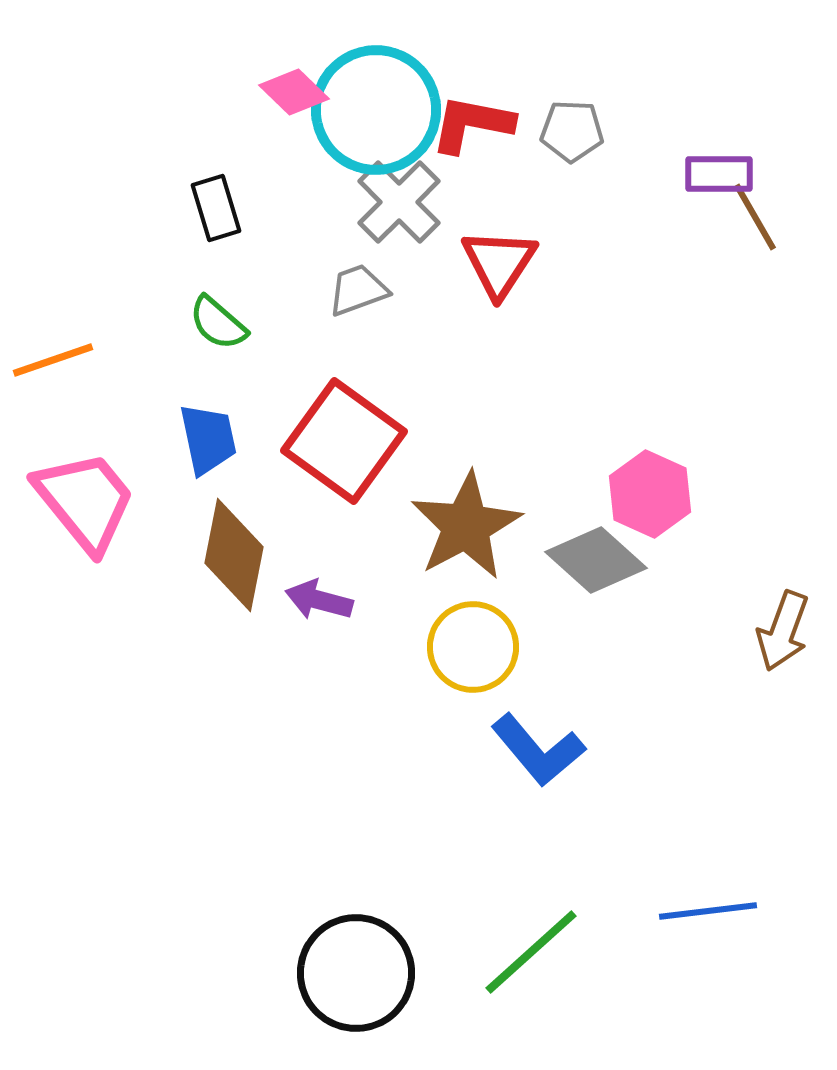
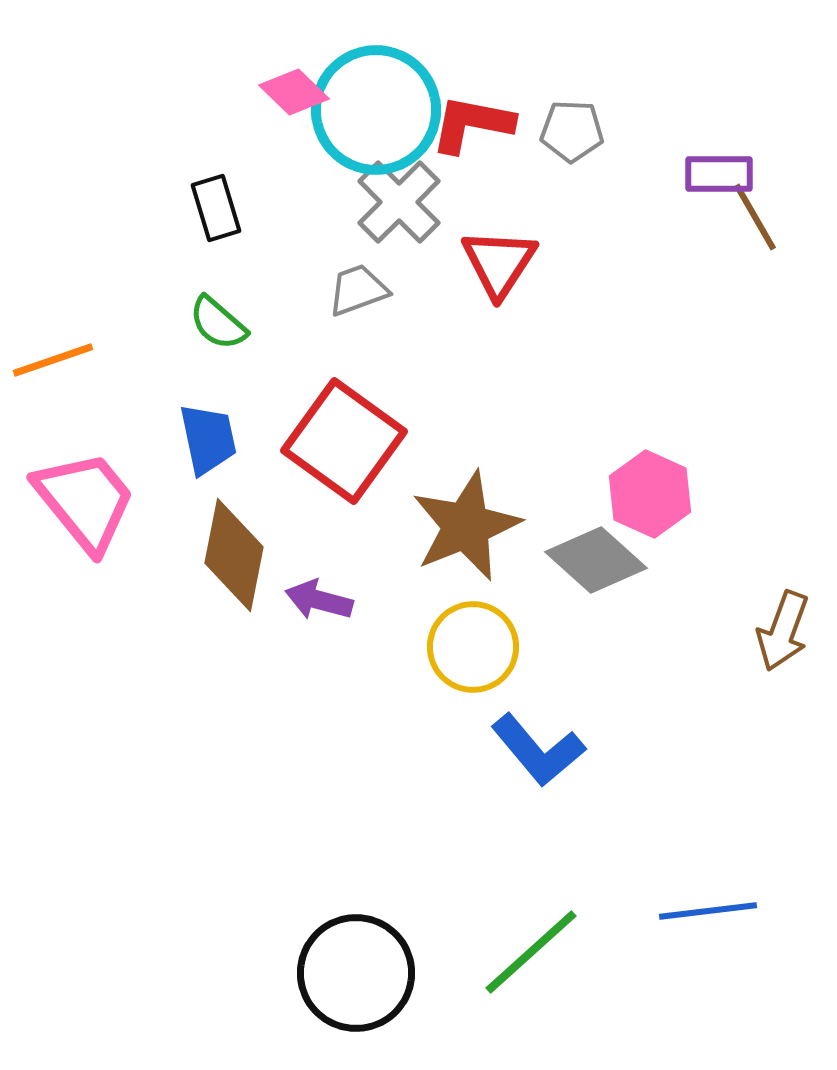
brown star: rotated 6 degrees clockwise
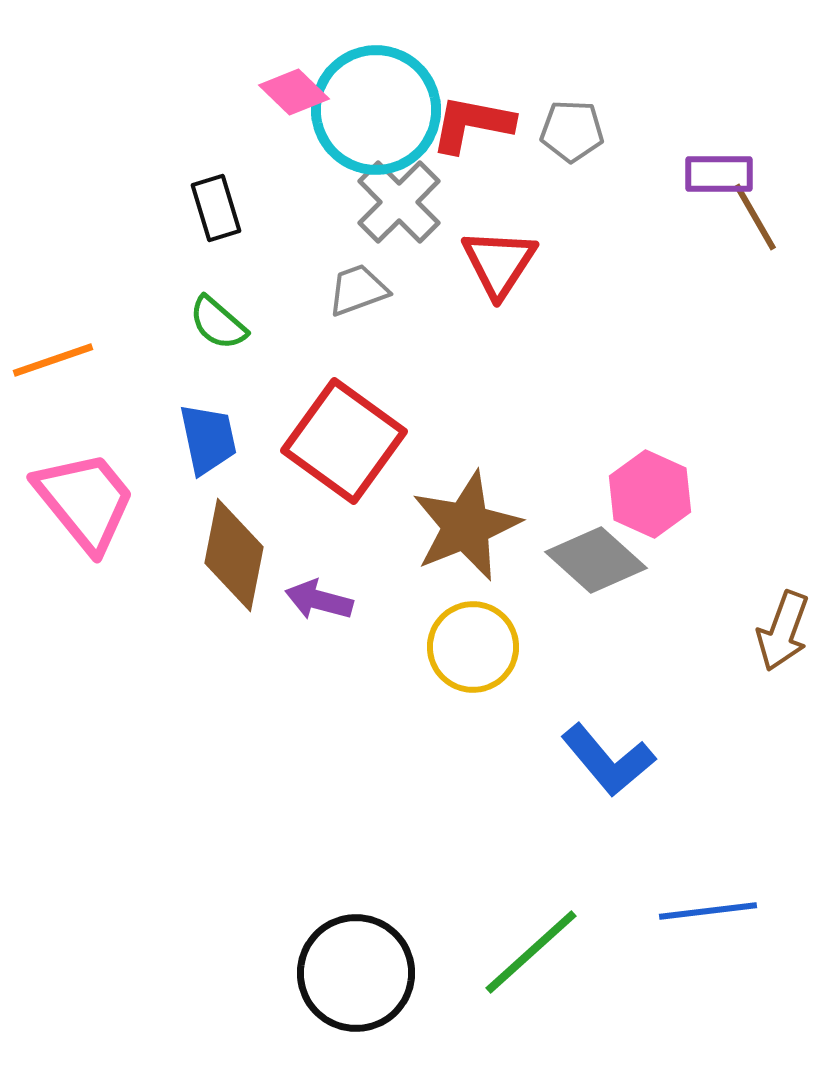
blue L-shape: moved 70 px right, 10 px down
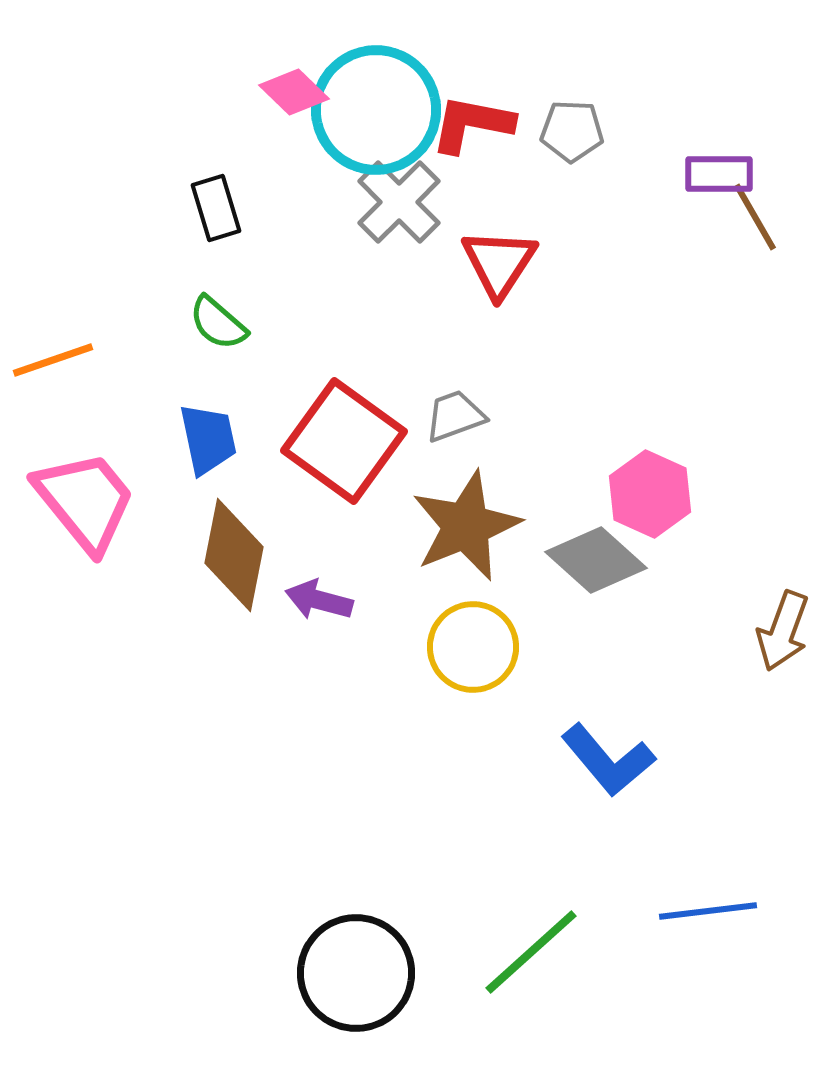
gray trapezoid: moved 97 px right, 126 px down
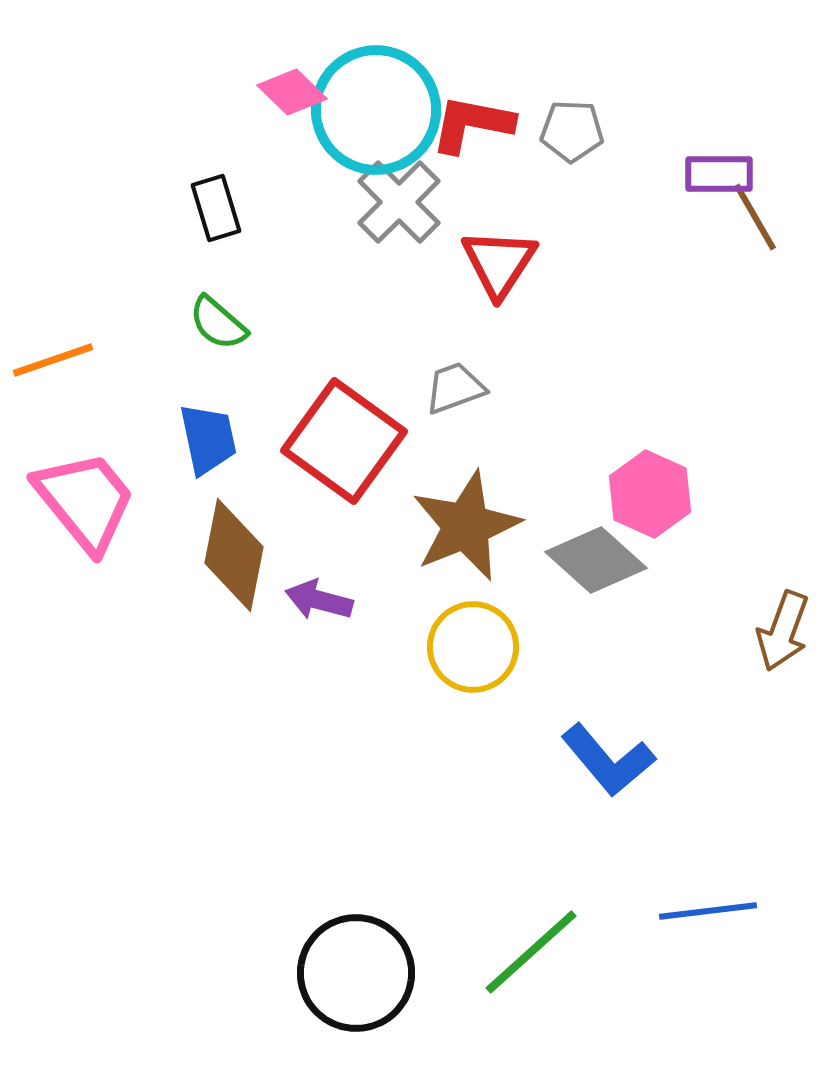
pink diamond: moved 2 px left
gray trapezoid: moved 28 px up
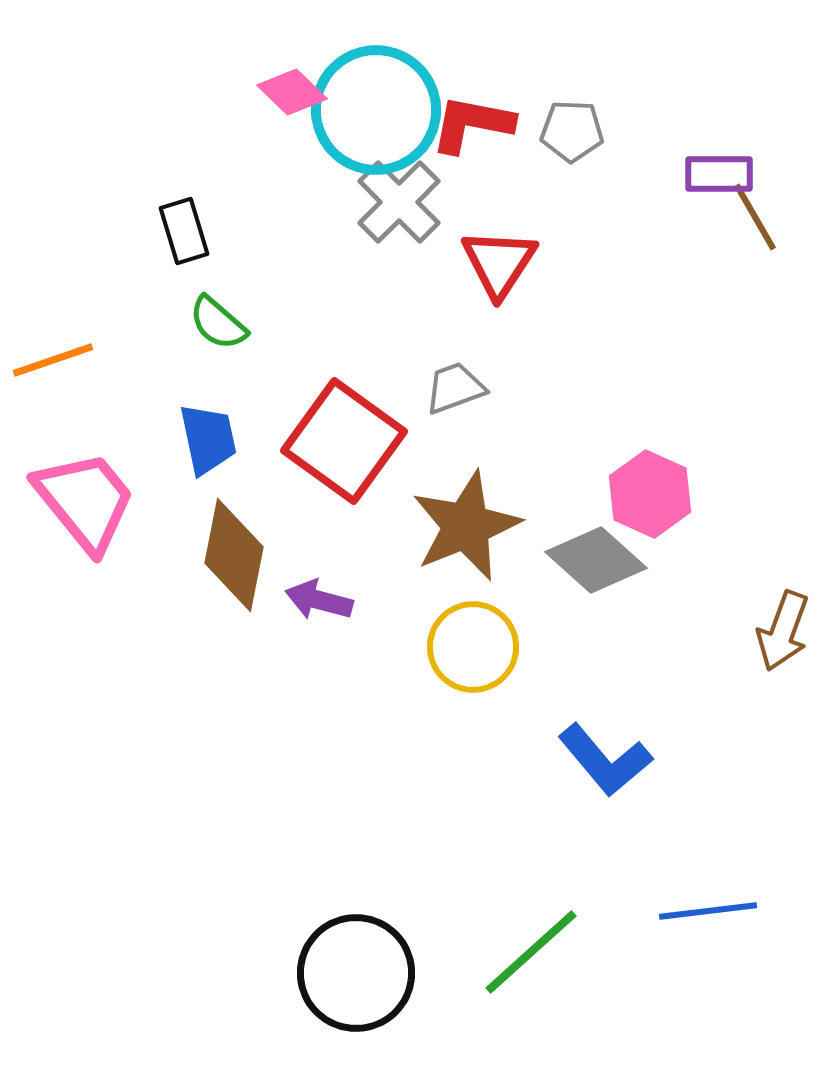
black rectangle: moved 32 px left, 23 px down
blue L-shape: moved 3 px left
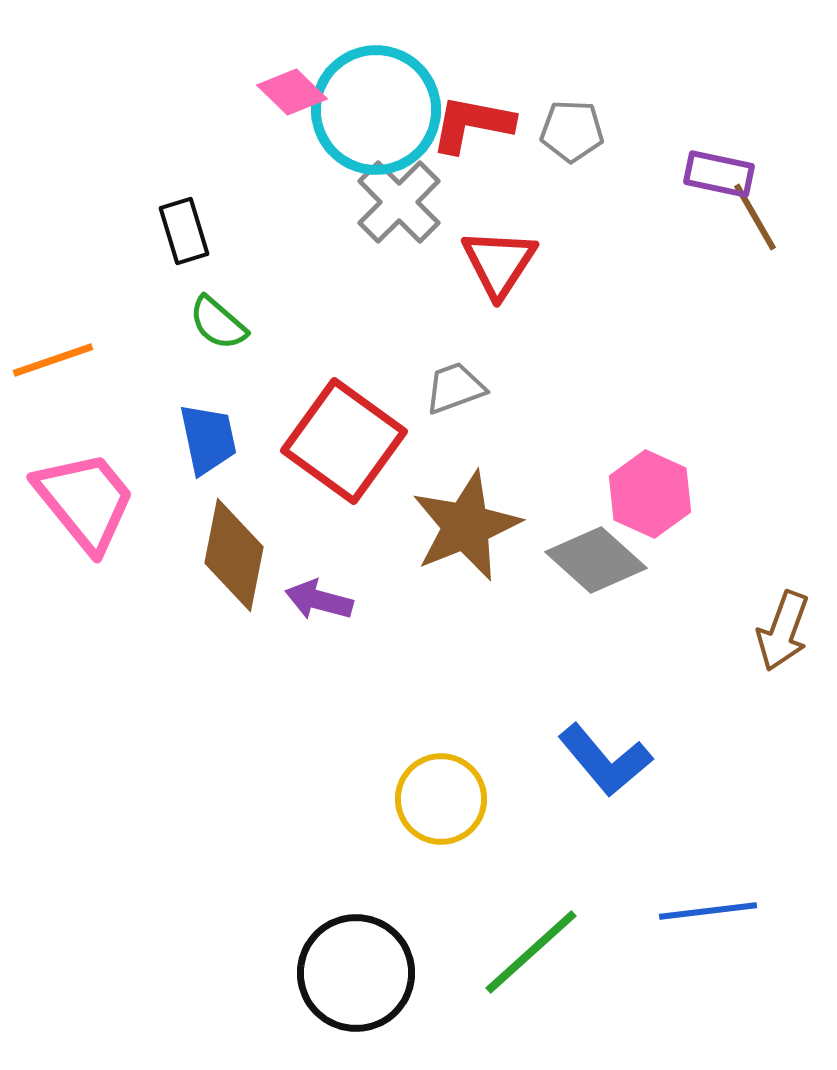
purple rectangle: rotated 12 degrees clockwise
yellow circle: moved 32 px left, 152 px down
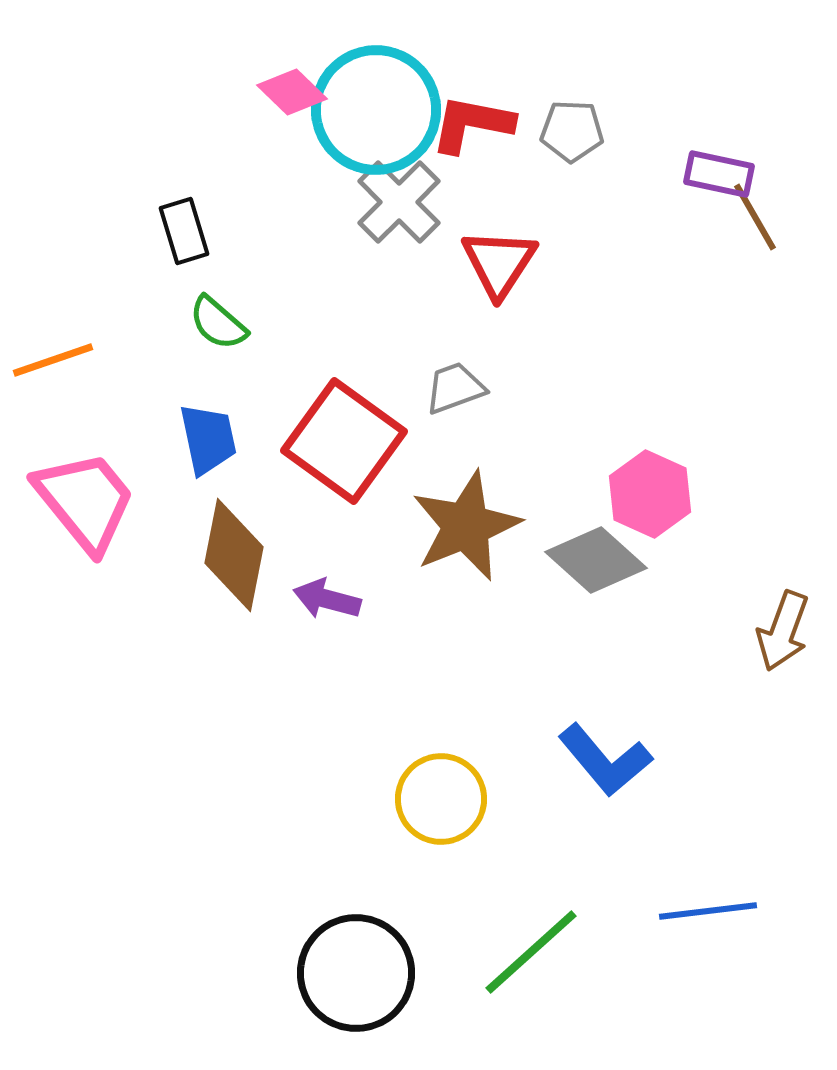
purple arrow: moved 8 px right, 1 px up
